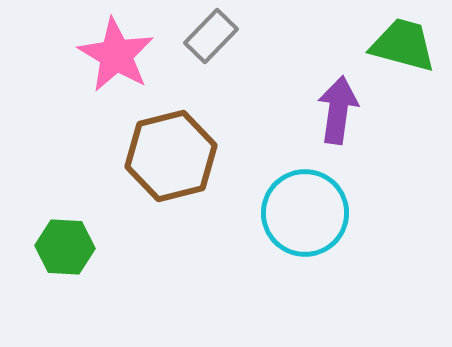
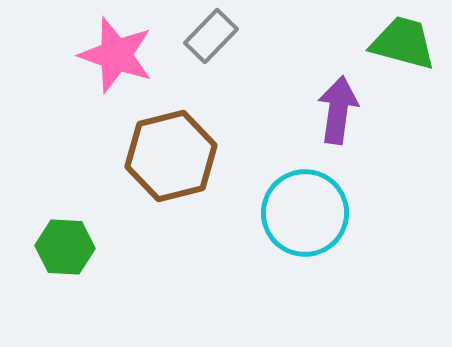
green trapezoid: moved 2 px up
pink star: rotated 12 degrees counterclockwise
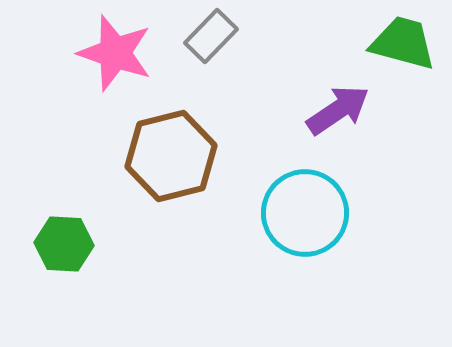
pink star: moved 1 px left, 2 px up
purple arrow: rotated 48 degrees clockwise
green hexagon: moved 1 px left, 3 px up
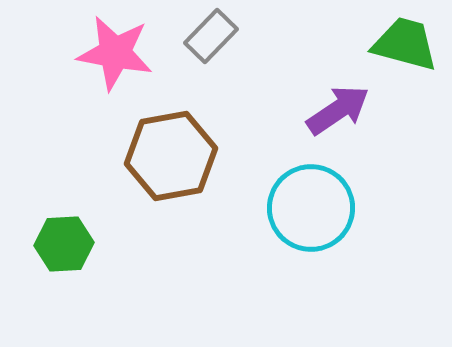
green trapezoid: moved 2 px right, 1 px down
pink star: rotated 8 degrees counterclockwise
brown hexagon: rotated 4 degrees clockwise
cyan circle: moved 6 px right, 5 px up
green hexagon: rotated 6 degrees counterclockwise
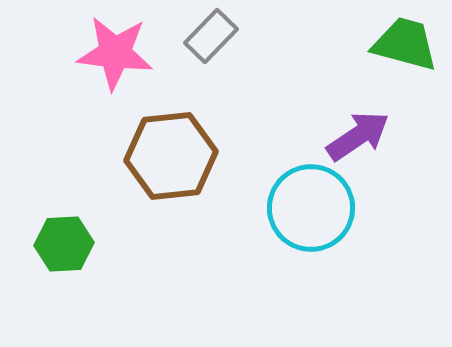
pink star: rotated 4 degrees counterclockwise
purple arrow: moved 20 px right, 26 px down
brown hexagon: rotated 4 degrees clockwise
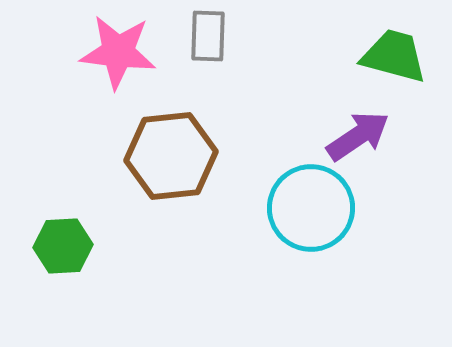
gray rectangle: moved 3 px left; rotated 42 degrees counterclockwise
green trapezoid: moved 11 px left, 12 px down
pink star: moved 3 px right, 1 px up
green hexagon: moved 1 px left, 2 px down
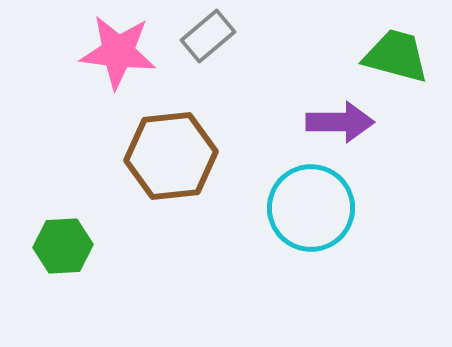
gray rectangle: rotated 48 degrees clockwise
green trapezoid: moved 2 px right
purple arrow: moved 18 px left, 14 px up; rotated 34 degrees clockwise
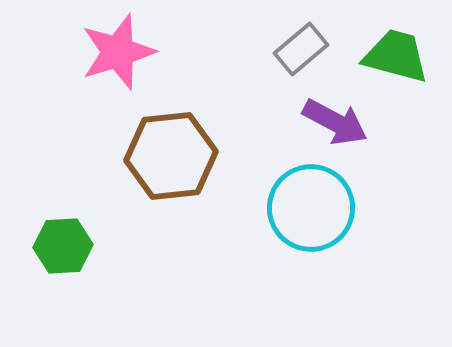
gray rectangle: moved 93 px right, 13 px down
pink star: rotated 24 degrees counterclockwise
purple arrow: moved 5 px left; rotated 28 degrees clockwise
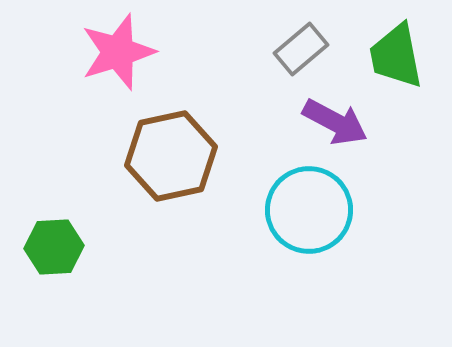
green trapezoid: rotated 116 degrees counterclockwise
brown hexagon: rotated 6 degrees counterclockwise
cyan circle: moved 2 px left, 2 px down
green hexagon: moved 9 px left, 1 px down
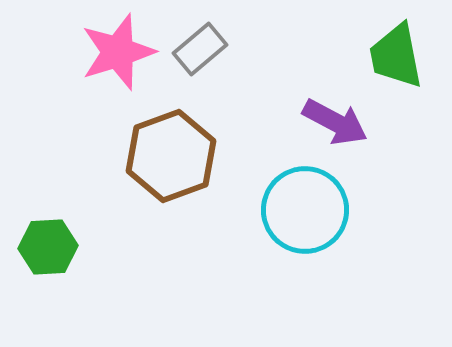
gray rectangle: moved 101 px left
brown hexagon: rotated 8 degrees counterclockwise
cyan circle: moved 4 px left
green hexagon: moved 6 px left
